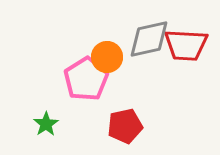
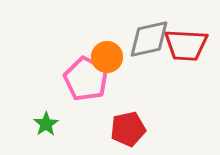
pink pentagon: rotated 12 degrees counterclockwise
red pentagon: moved 3 px right, 3 px down
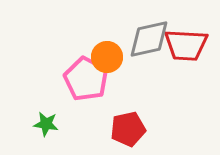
green star: rotated 30 degrees counterclockwise
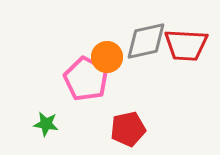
gray diamond: moved 3 px left, 2 px down
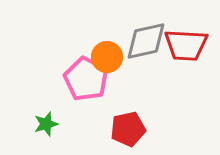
green star: rotated 25 degrees counterclockwise
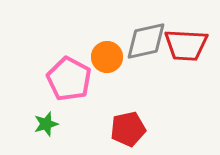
pink pentagon: moved 17 px left
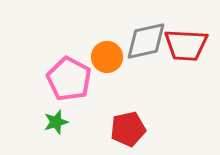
green star: moved 10 px right, 2 px up
